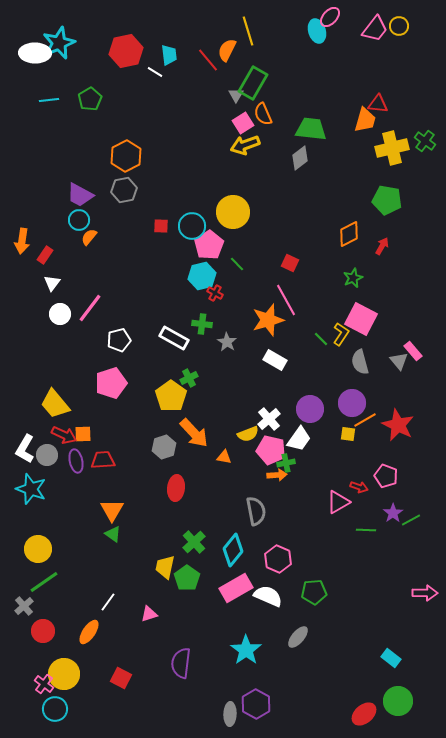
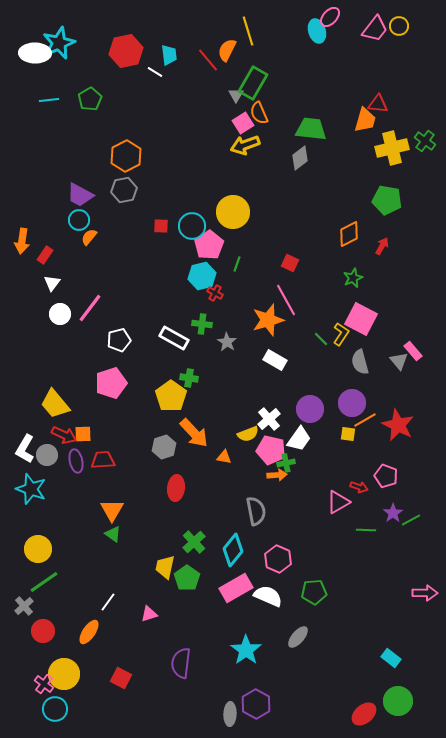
orange semicircle at (263, 114): moved 4 px left, 1 px up
green line at (237, 264): rotated 63 degrees clockwise
green cross at (189, 378): rotated 36 degrees clockwise
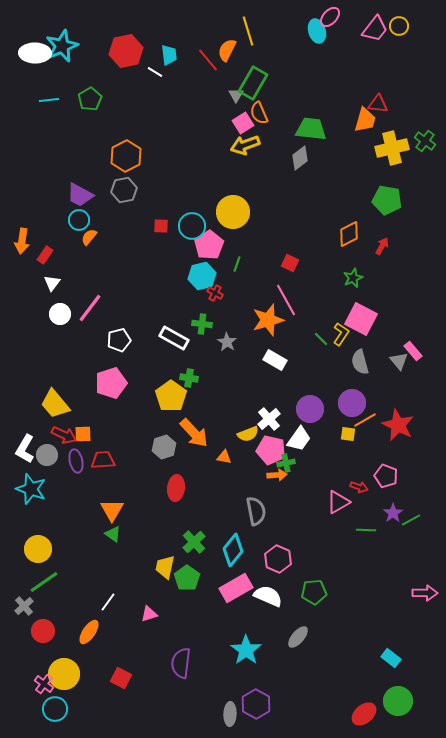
cyan star at (59, 43): moved 3 px right, 3 px down
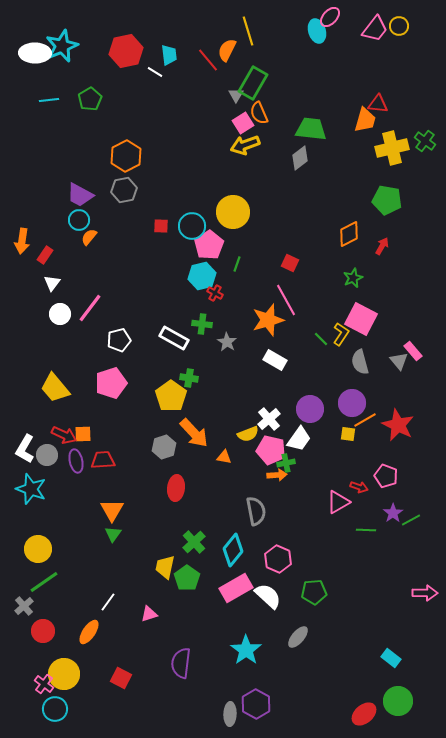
yellow trapezoid at (55, 404): moved 16 px up
green triangle at (113, 534): rotated 30 degrees clockwise
white semicircle at (268, 596): rotated 20 degrees clockwise
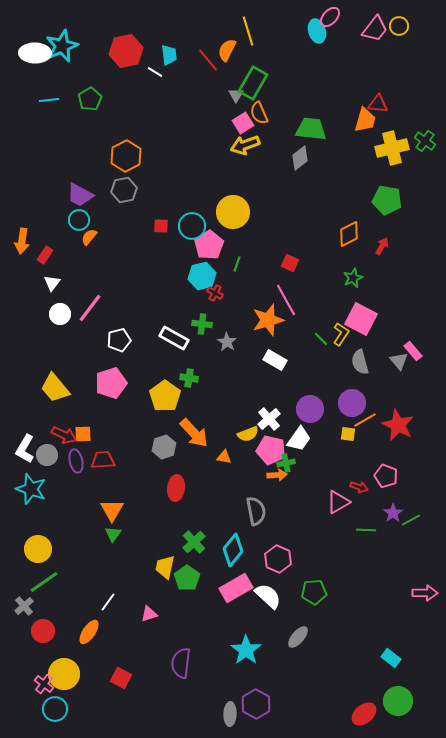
yellow pentagon at (171, 396): moved 6 px left
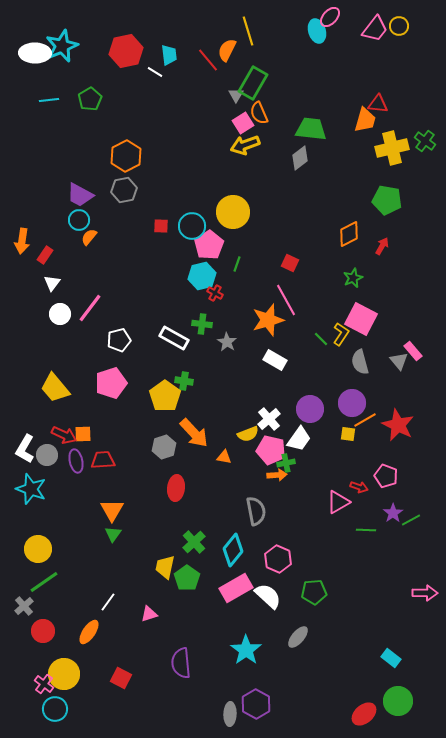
green cross at (189, 378): moved 5 px left, 3 px down
purple semicircle at (181, 663): rotated 12 degrees counterclockwise
